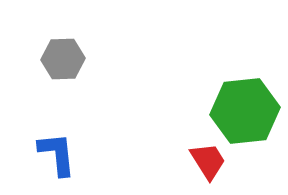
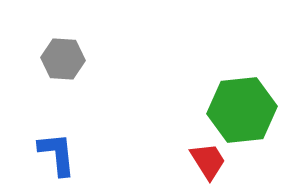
gray hexagon: rotated 6 degrees clockwise
green hexagon: moved 3 px left, 1 px up
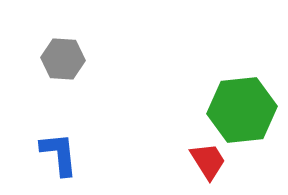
blue L-shape: moved 2 px right
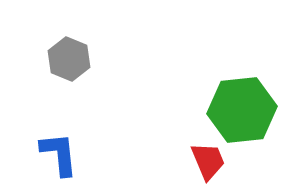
gray hexagon: moved 6 px right; rotated 18 degrees clockwise
red trapezoid: rotated 9 degrees clockwise
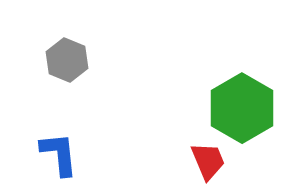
gray hexagon: moved 2 px left, 1 px down
green hexagon: moved 2 px up; rotated 24 degrees counterclockwise
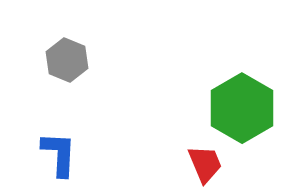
blue L-shape: rotated 9 degrees clockwise
red trapezoid: moved 3 px left, 3 px down
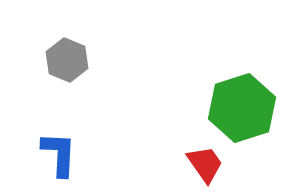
green hexagon: rotated 12 degrees clockwise
red trapezoid: rotated 12 degrees counterclockwise
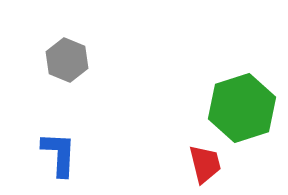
red trapezoid: rotated 21 degrees clockwise
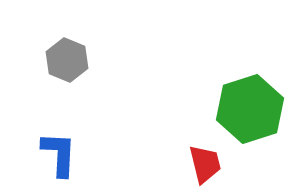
green hexagon: moved 8 px right, 1 px down
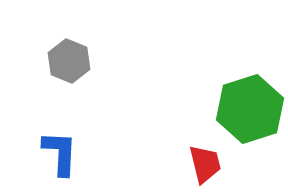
gray hexagon: moved 2 px right, 1 px down
blue L-shape: moved 1 px right, 1 px up
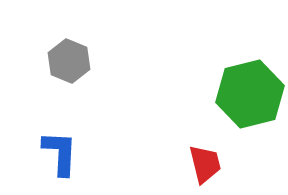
green hexagon: moved 15 px up; rotated 4 degrees clockwise
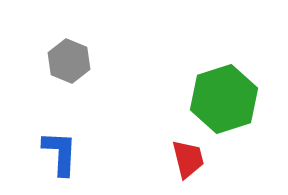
green hexagon: moved 26 px left, 5 px down; rotated 4 degrees counterclockwise
red trapezoid: moved 17 px left, 5 px up
